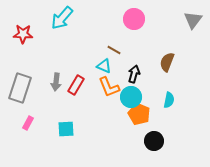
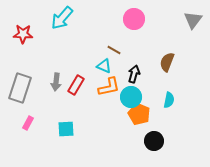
orange L-shape: rotated 80 degrees counterclockwise
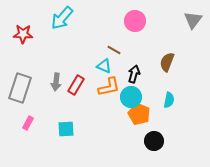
pink circle: moved 1 px right, 2 px down
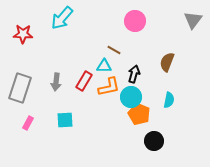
cyan triangle: rotated 21 degrees counterclockwise
red rectangle: moved 8 px right, 4 px up
cyan square: moved 1 px left, 9 px up
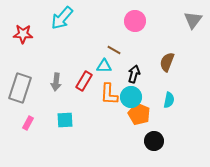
orange L-shape: moved 7 px down; rotated 105 degrees clockwise
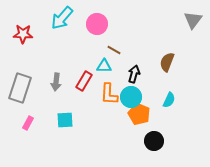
pink circle: moved 38 px left, 3 px down
cyan semicircle: rotated 14 degrees clockwise
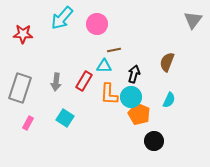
brown line: rotated 40 degrees counterclockwise
cyan square: moved 2 px up; rotated 36 degrees clockwise
